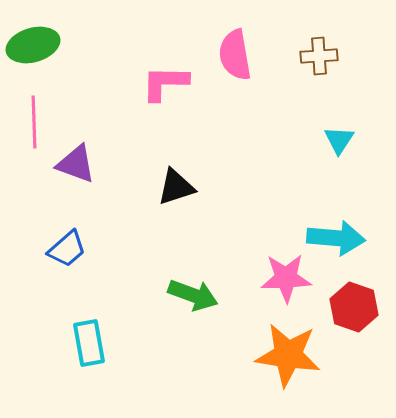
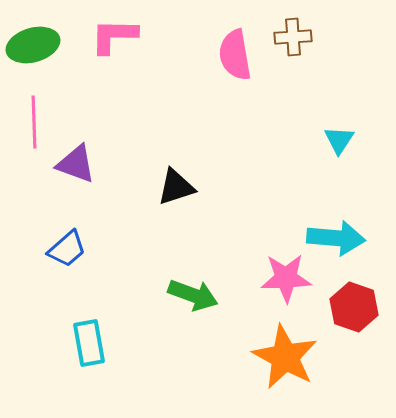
brown cross: moved 26 px left, 19 px up
pink L-shape: moved 51 px left, 47 px up
orange star: moved 3 px left, 2 px down; rotated 20 degrees clockwise
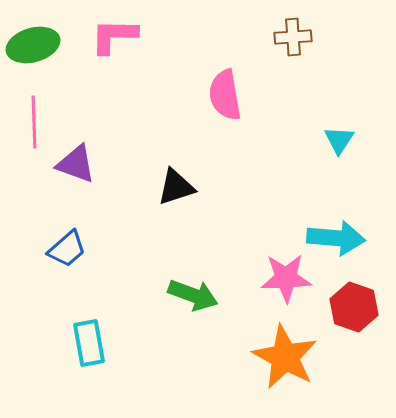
pink semicircle: moved 10 px left, 40 px down
